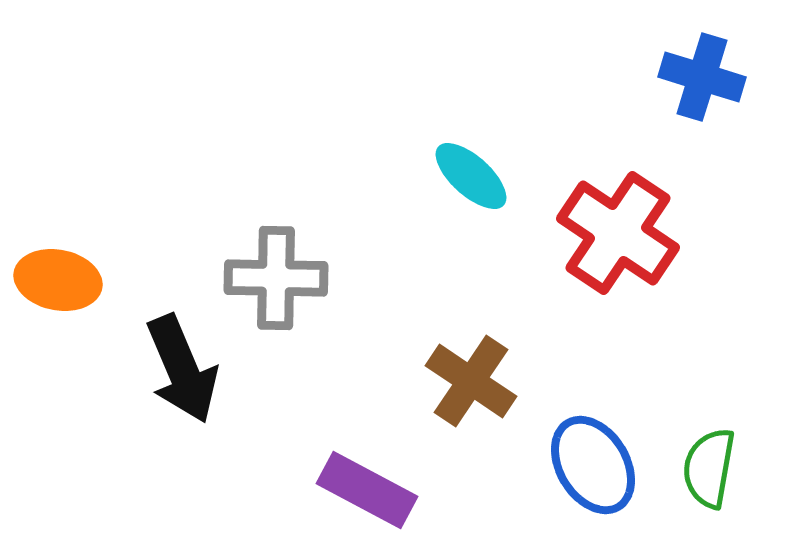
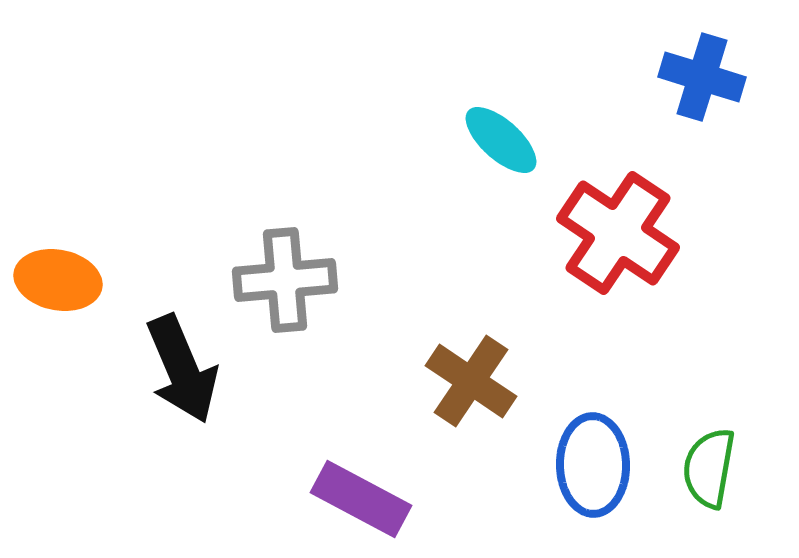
cyan ellipse: moved 30 px right, 36 px up
gray cross: moved 9 px right, 2 px down; rotated 6 degrees counterclockwise
blue ellipse: rotated 30 degrees clockwise
purple rectangle: moved 6 px left, 9 px down
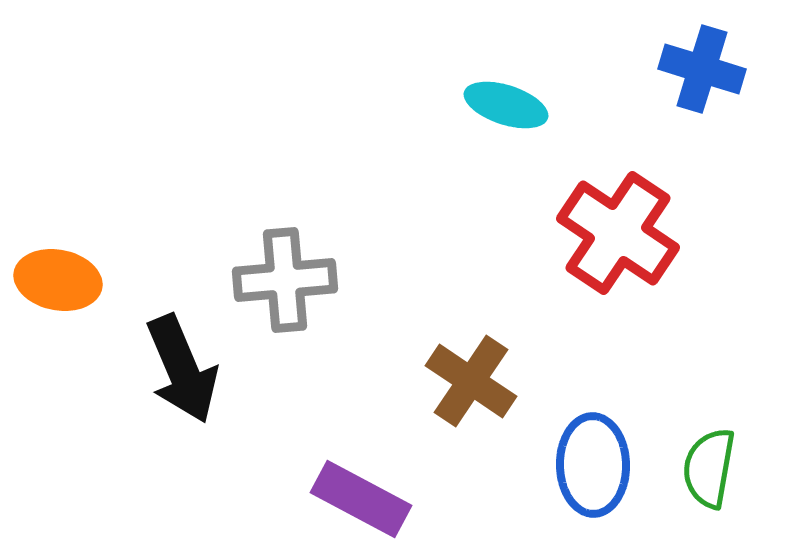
blue cross: moved 8 px up
cyan ellipse: moved 5 px right, 35 px up; rotated 24 degrees counterclockwise
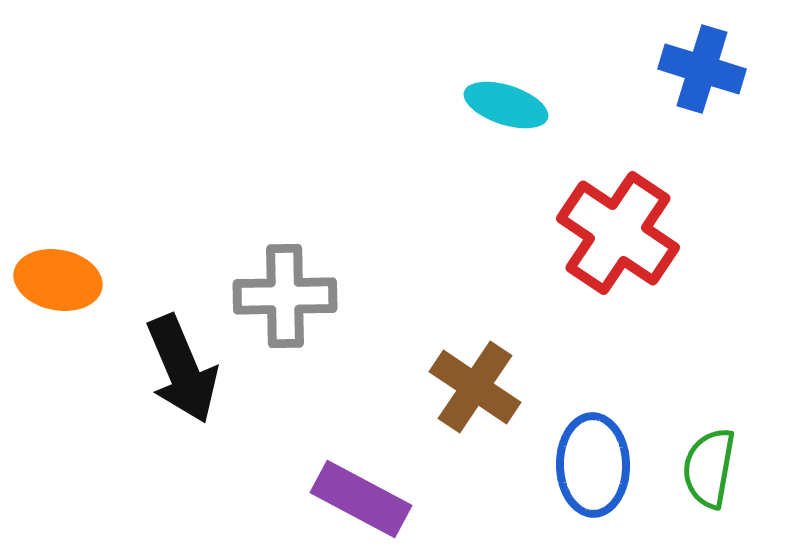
gray cross: moved 16 px down; rotated 4 degrees clockwise
brown cross: moved 4 px right, 6 px down
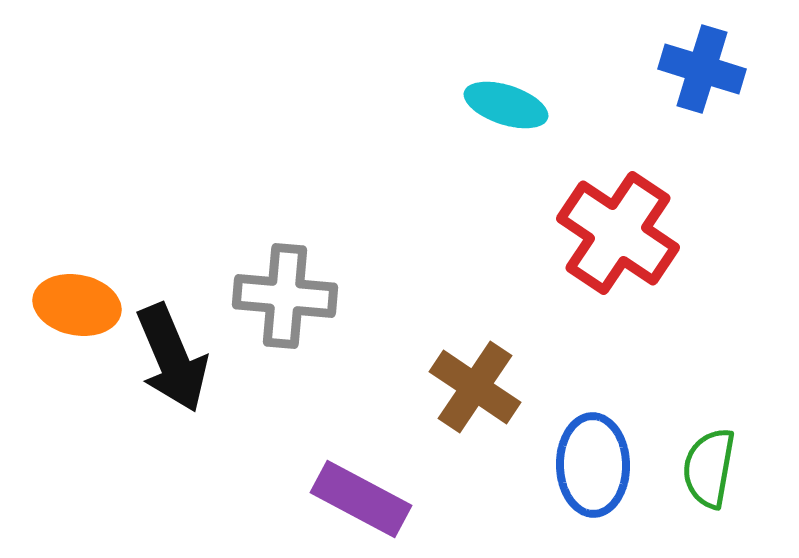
orange ellipse: moved 19 px right, 25 px down
gray cross: rotated 6 degrees clockwise
black arrow: moved 10 px left, 11 px up
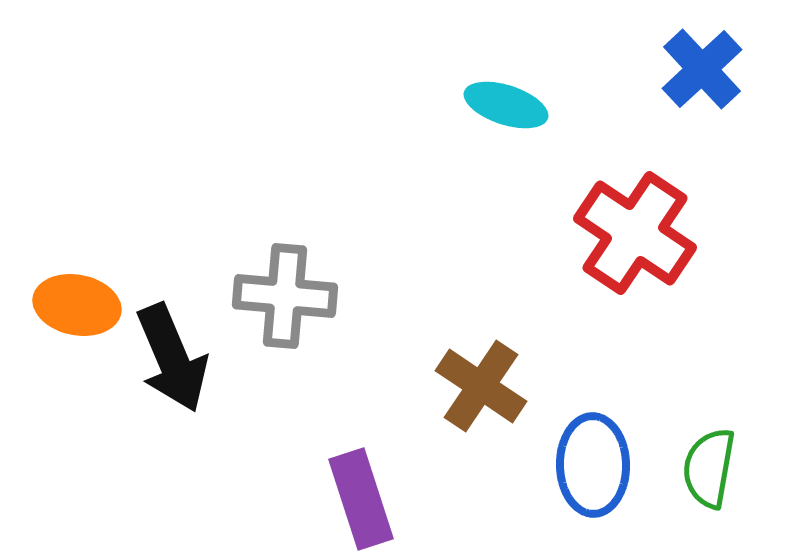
blue cross: rotated 30 degrees clockwise
red cross: moved 17 px right
brown cross: moved 6 px right, 1 px up
purple rectangle: rotated 44 degrees clockwise
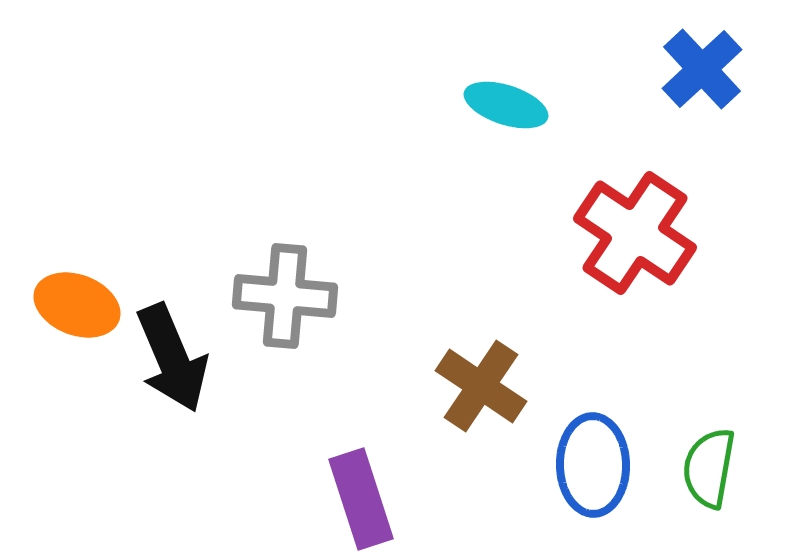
orange ellipse: rotated 10 degrees clockwise
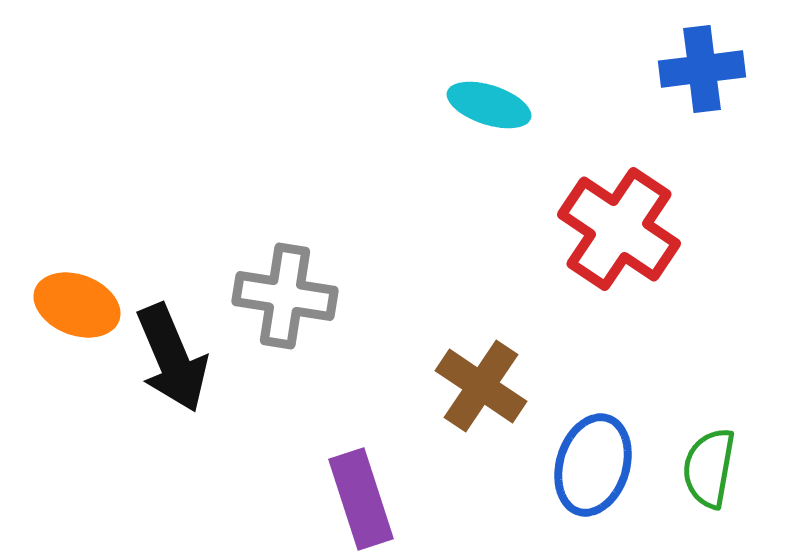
blue cross: rotated 36 degrees clockwise
cyan ellipse: moved 17 px left
red cross: moved 16 px left, 4 px up
gray cross: rotated 4 degrees clockwise
blue ellipse: rotated 18 degrees clockwise
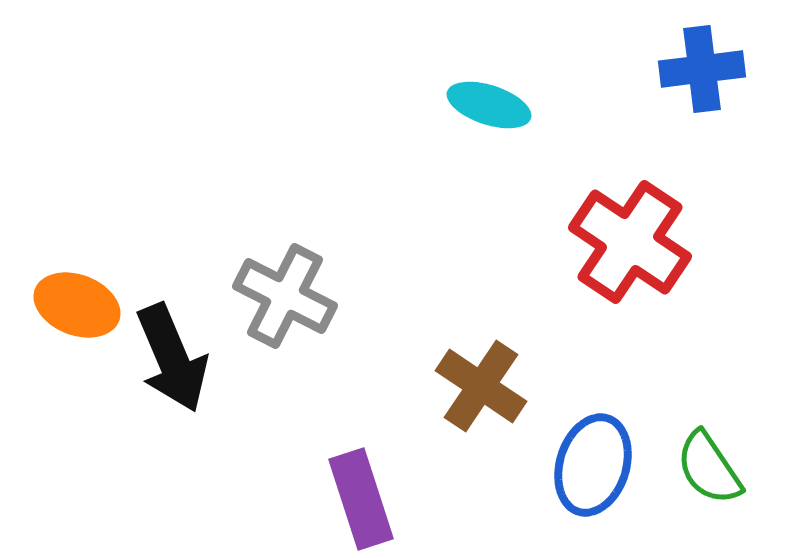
red cross: moved 11 px right, 13 px down
gray cross: rotated 18 degrees clockwise
green semicircle: rotated 44 degrees counterclockwise
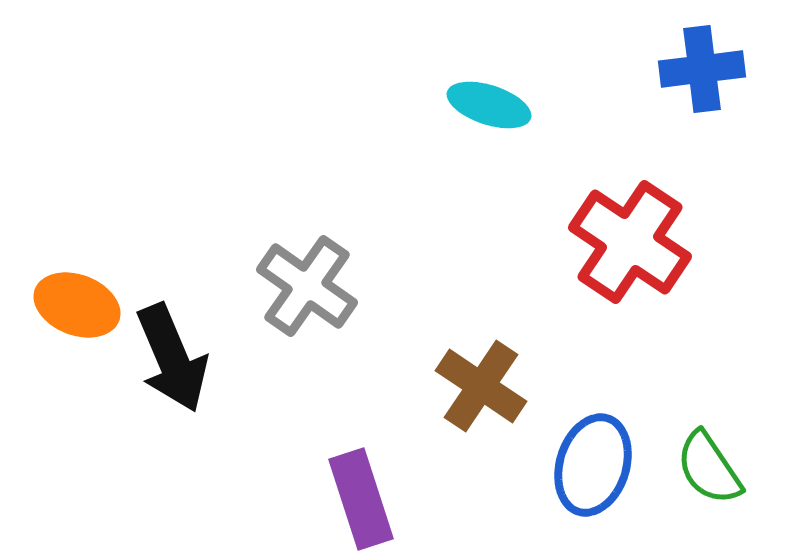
gray cross: moved 22 px right, 10 px up; rotated 8 degrees clockwise
